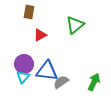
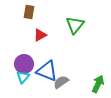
green triangle: rotated 12 degrees counterclockwise
blue triangle: rotated 15 degrees clockwise
green arrow: moved 4 px right, 2 px down
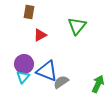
green triangle: moved 2 px right, 1 px down
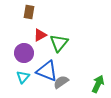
green triangle: moved 18 px left, 17 px down
purple circle: moved 11 px up
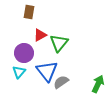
blue triangle: rotated 30 degrees clockwise
cyan triangle: moved 4 px left, 5 px up
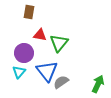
red triangle: rotated 40 degrees clockwise
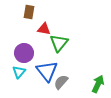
red triangle: moved 4 px right, 6 px up
gray semicircle: rotated 14 degrees counterclockwise
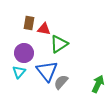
brown rectangle: moved 11 px down
green triangle: moved 1 px down; rotated 18 degrees clockwise
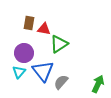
blue triangle: moved 4 px left
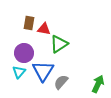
blue triangle: rotated 10 degrees clockwise
